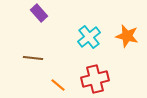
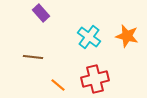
purple rectangle: moved 2 px right
cyan cross: rotated 15 degrees counterclockwise
brown line: moved 1 px up
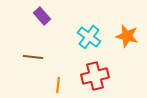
purple rectangle: moved 1 px right, 3 px down
red cross: moved 3 px up
orange line: rotated 56 degrees clockwise
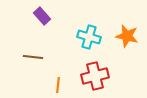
cyan cross: rotated 20 degrees counterclockwise
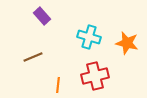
orange star: moved 7 px down
brown line: rotated 30 degrees counterclockwise
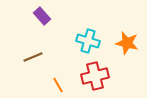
cyan cross: moved 1 px left, 4 px down
orange line: rotated 35 degrees counterclockwise
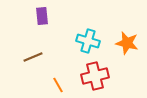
purple rectangle: rotated 36 degrees clockwise
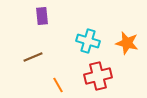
red cross: moved 3 px right
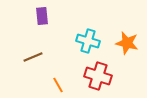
red cross: rotated 32 degrees clockwise
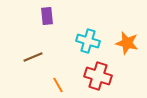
purple rectangle: moved 5 px right
